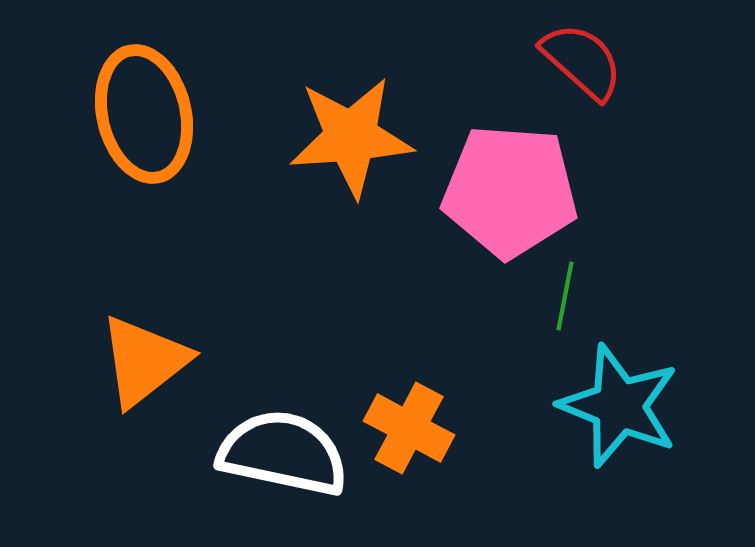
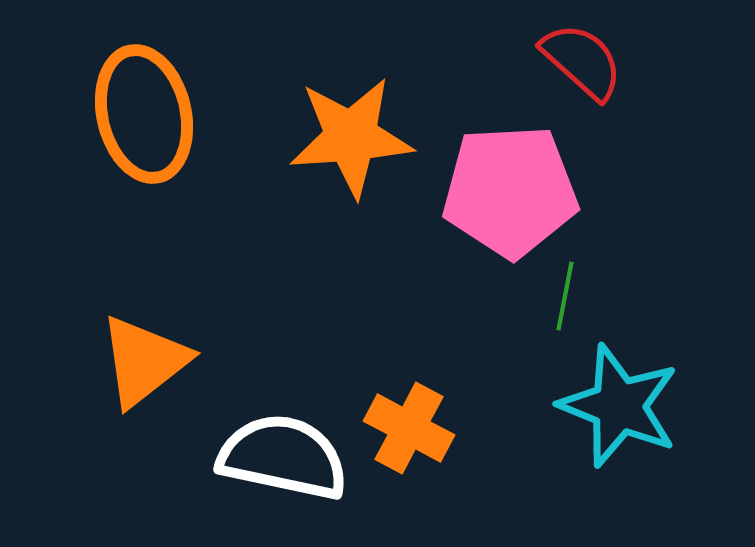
pink pentagon: rotated 7 degrees counterclockwise
white semicircle: moved 4 px down
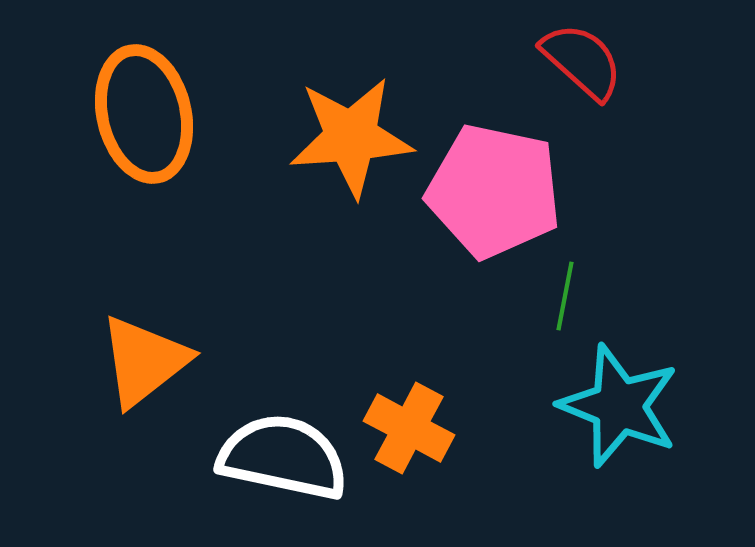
pink pentagon: moved 16 px left; rotated 15 degrees clockwise
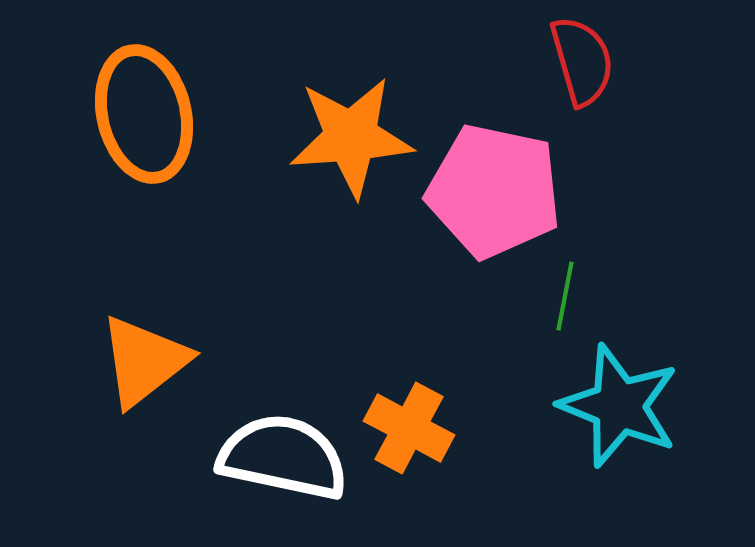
red semicircle: rotated 32 degrees clockwise
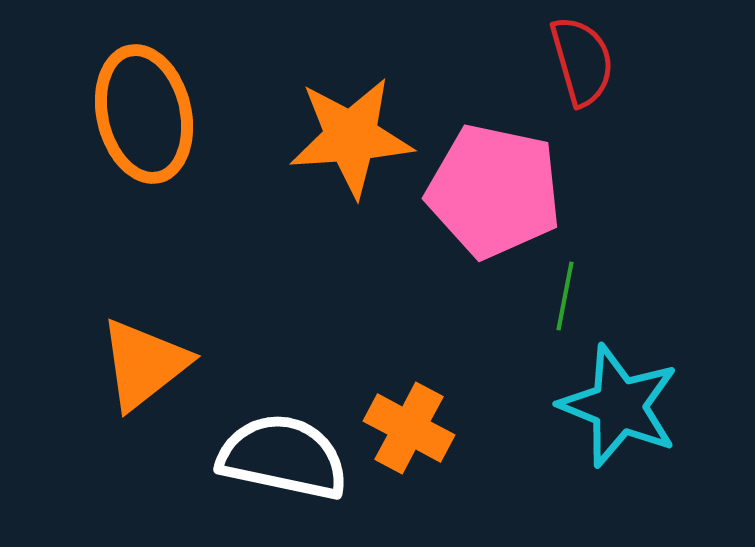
orange triangle: moved 3 px down
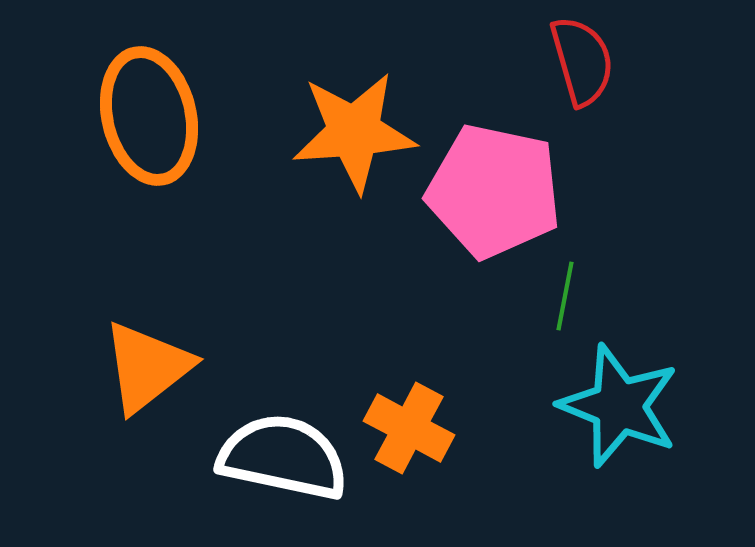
orange ellipse: moved 5 px right, 2 px down
orange star: moved 3 px right, 5 px up
orange triangle: moved 3 px right, 3 px down
